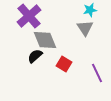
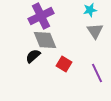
purple cross: moved 12 px right; rotated 15 degrees clockwise
gray triangle: moved 10 px right, 3 px down
black semicircle: moved 2 px left
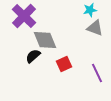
purple cross: moved 17 px left; rotated 20 degrees counterclockwise
gray triangle: moved 3 px up; rotated 36 degrees counterclockwise
red square: rotated 35 degrees clockwise
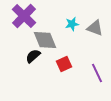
cyan star: moved 18 px left, 14 px down
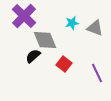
cyan star: moved 1 px up
red square: rotated 28 degrees counterclockwise
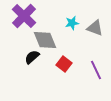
black semicircle: moved 1 px left, 1 px down
purple line: moved 1 px left, 3 px up
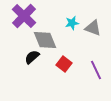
gray triangle: moved 2 px left
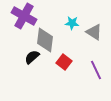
purple cross: rotated 15 degrees counterclockwise
cyan star: rotated 16 degrees clockwise
gray triangle: moved 1 px right, 4 px down; rotated 12 degrees clockwise
gray diamond: rotated 30 degrees clockwise
red square: moved 2 px up
